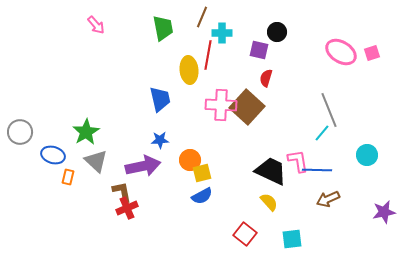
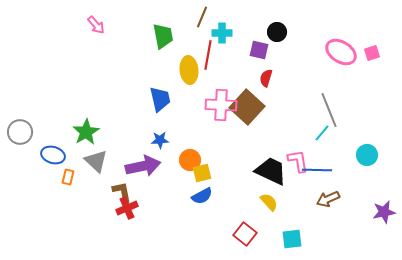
green trapezoid: moved 8 px down
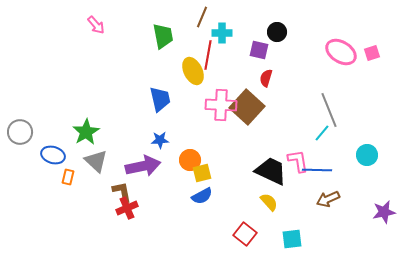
yellow ellipse: moved 4 px right, 1 px down; rotated 20 degrees counterclockwise
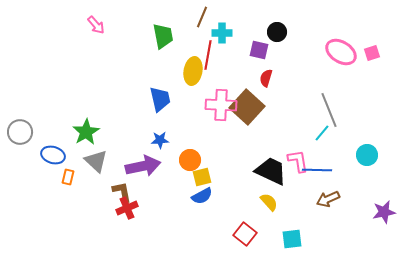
yellow ellipse: rotated 36 degrees clockwise
yellow square: moved 4 px down
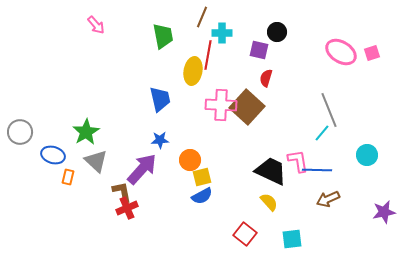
purple arrow: moved 1 px left, 3 px down; rotated 36 degrees counterclockwise
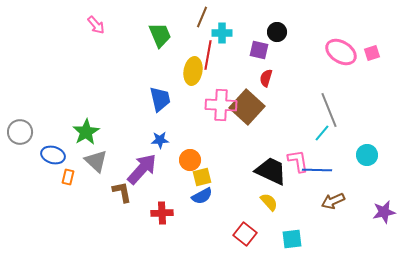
green trapezoid: moved 3 px left, 1 px up; rotated 12 degrees counterclockwise
brown arrow: moved 5 px right, 2 px down
red cross: moved 35 px right, 5 px down; rotated 20 degrees clockwise
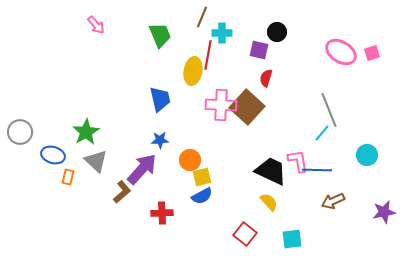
brown L-shape: rotated 60 degrees clockwise
